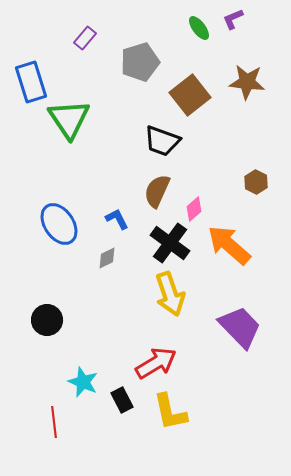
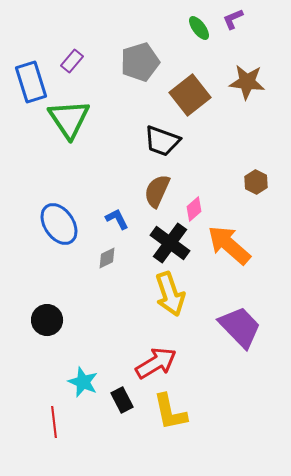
purple rectangle: moved 13 px left, 23 px down
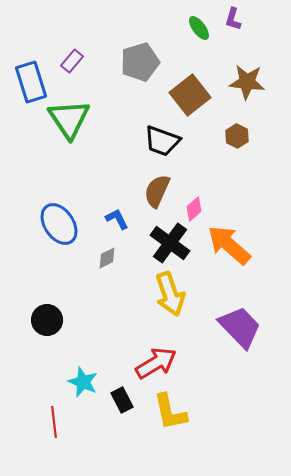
purple L-shape: rotated 50 degrees counterclockwise
brown hexagon: moved 19 px left, 46 px up
